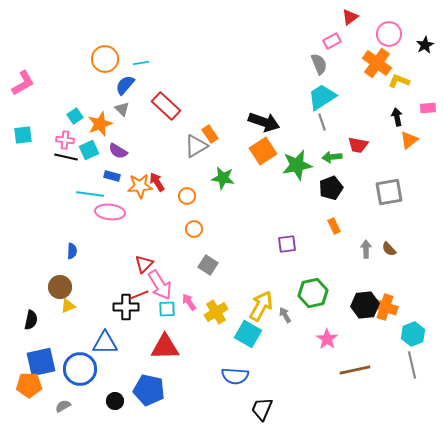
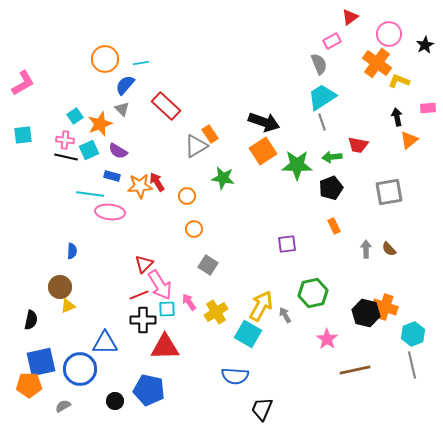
green star at (297, 165): rotated 12 degrees clockwise
black hexagon at (365, 305): moved 1 px right, 8 px down; rotated 20 degrees clockwise
black cross at (126, 307): moved 17 px right, 13 px down
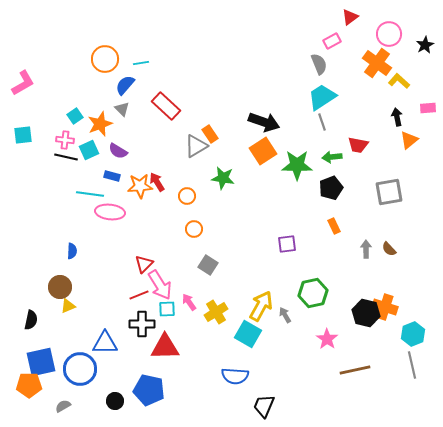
yellow L-shape at (399, 81): rotated 20 degrees clockwise
black cross at (143, 320): moved 1 px left, 4 px down
black trapezoid at (262, 409): moved 2 px right, 3 px up
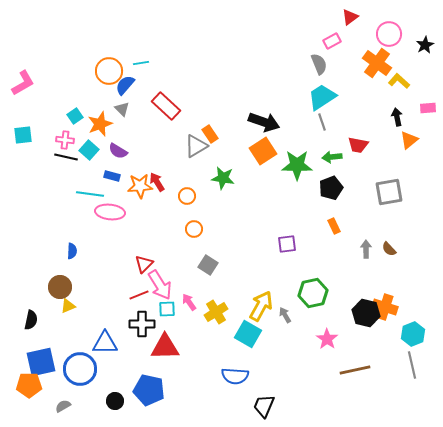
orange circle at (105, 59): moved 4 px right, 12 px down
cyan square at (89, 150): rotated 24 degrees counterclockwise
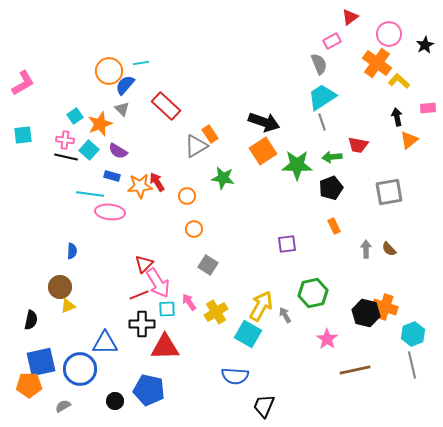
pink arrow at (160, 285): moved 2 px left, 2 px up
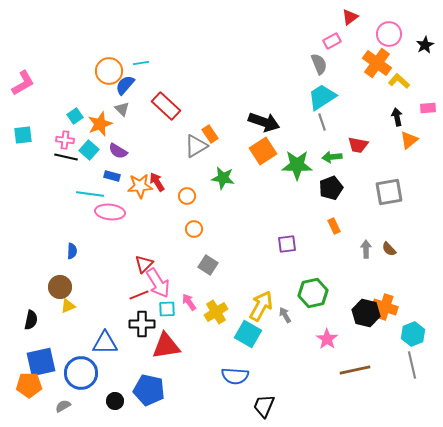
red triangle at (165, 347): moved 1 px right, 1 px up; rotated 8 degrees counterclockwise
blue circle at (80, 369): moved 1 px right, 4 px down
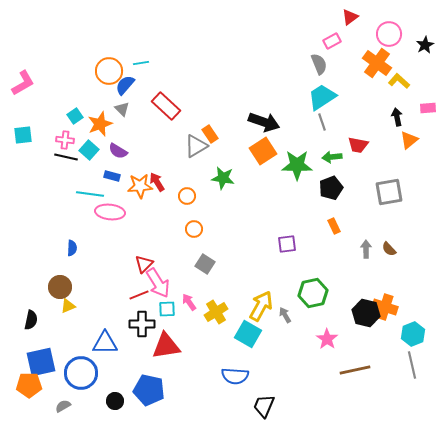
blue semicircle at (72, 251): moved 3 px up
gray square at (208, 265): moved 3 px left, 1 px up
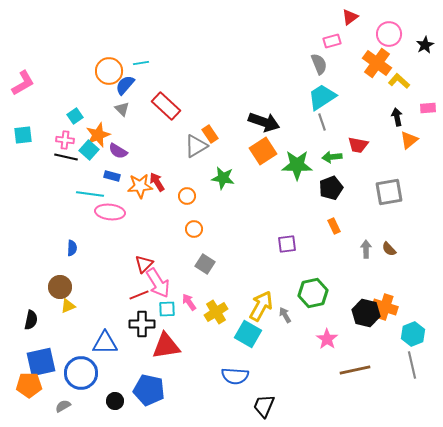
pink rectangle at (332, 41): rotated 12 degrees clockwise
orange star at (100, 124): moved 2 px left, 11 px down
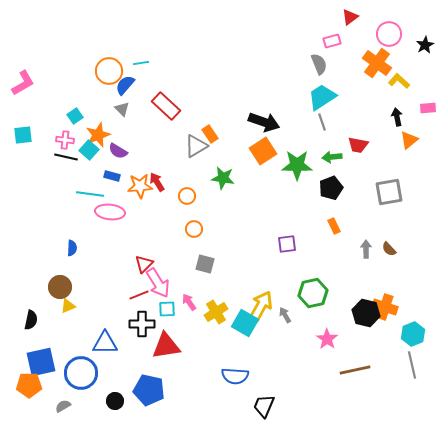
gray square at (205, 264): rotated 18 degrees counterclockwise
cyan square at (248, 334): moved 3 px left, 11 px up
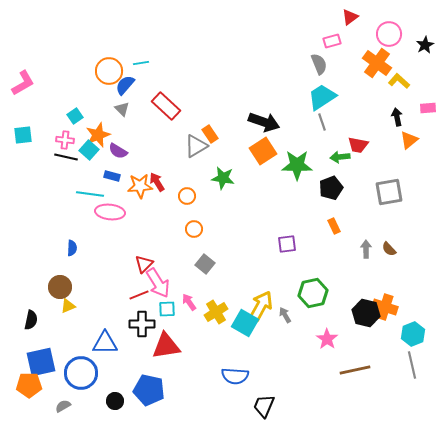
green arrow at (332, 157): moved 8 px right
gray square at (205, 264): rotated 24 degrees clockwise
